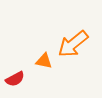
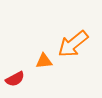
orange triangle: rotated 18 degrees counterclockwise
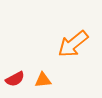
orange triangle: moved 1 px left, 19 px down
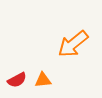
red semicircle: moved 2 px right, 1 px down
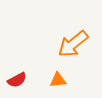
orange triangle: moved 15 px right
